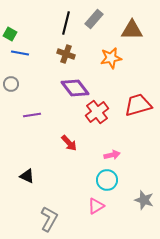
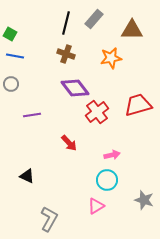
blue line: moved 5 px left, 3 px down
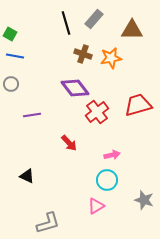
black line: rotated 30 degrees counterclockwise
brown cross: moved 17 px right
gray L-shape: moved 1 px left, 4 px down; rotated 45 degrees clockwise
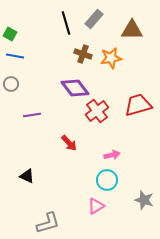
red cross: moved 1 px up
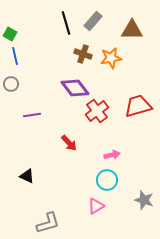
gray rectangle: moved 1 px left, 2 px down
blue line: rotated 66 degrees clockwise
red trapezoid: moved 1 px down
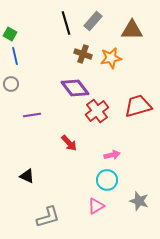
gray star: moved 5 px left, 1 px down
gray L-shape: moved 6 px up
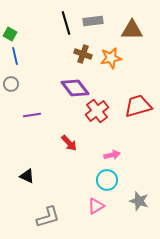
gray rectangle: rotated 42 degrees clockwise
